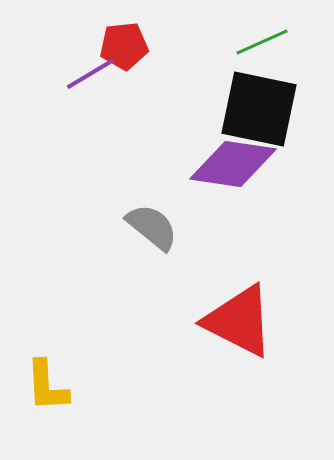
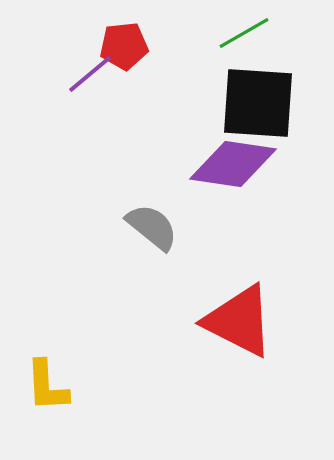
green line: moved 18 px left, 9 px up; rotated 6 degrees counterclockwise
purple line: rotated 9 degrees counterclockwise
black square: moved 1 px left, 6 px up; rotated 8 degrees counterclockwise
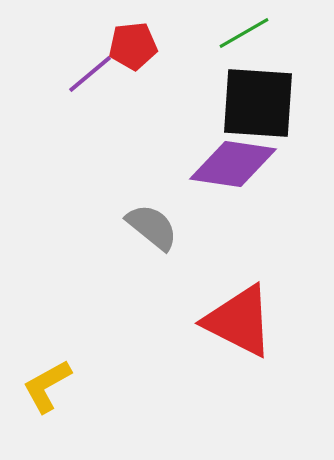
red pentagon: moved 9 px right
yellow L-shape: rotated 64 degrees clockwise
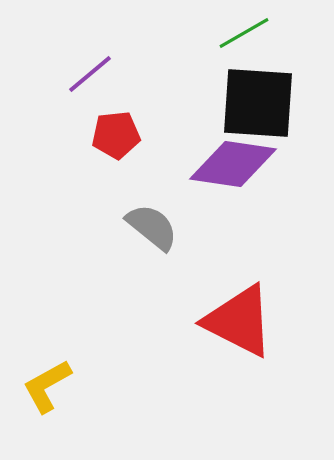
red pentagon: moved 17 px left, 89 px down
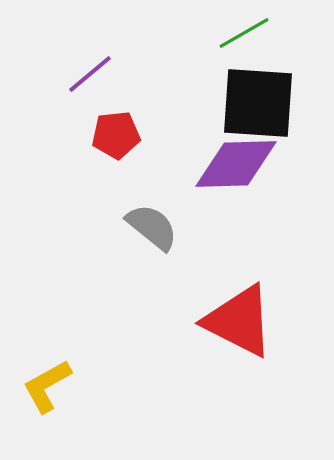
purple diamond: moved 3 px right; rotated 10 degrees counterclockwise
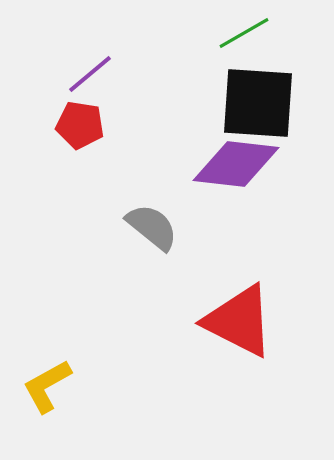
red pentagon: moved 36 px left, 10 px up; rotated 15 degrees clockwise
purple diamond: rotated 8 degrees clockwise
